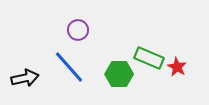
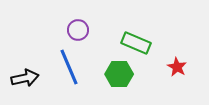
green rectangle: moved 13 px left, 15 px up
blue line: rotated 18 degrees clockwise
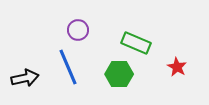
blue line: moved 1 px left
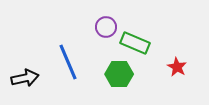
purple circle: moved 28 px right, 3 px up
green rectangle: moved 1 px left
blue line: moved 5 px up
